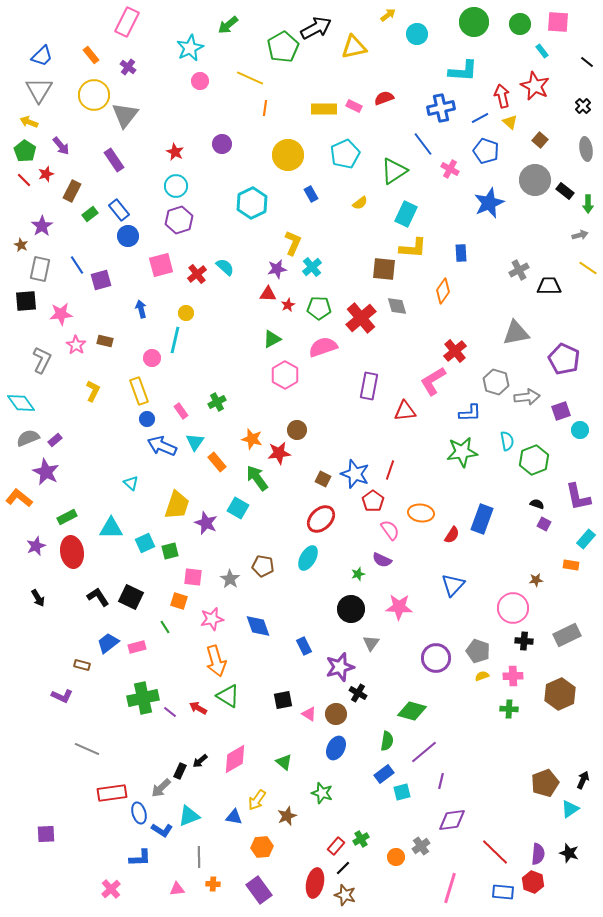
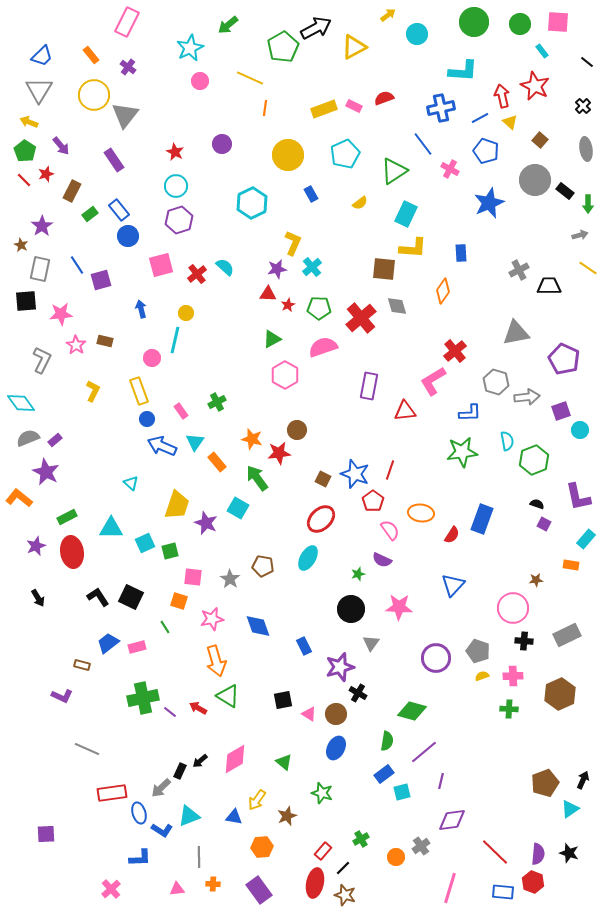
yellow triangle at (354, 47): rotated 16 degrees counterclockwise
yellow rectangle at (324, 109): rotated 20 degrees counterclockwise
red rectangle at (336, 846): moved 13 px left, 5 px down
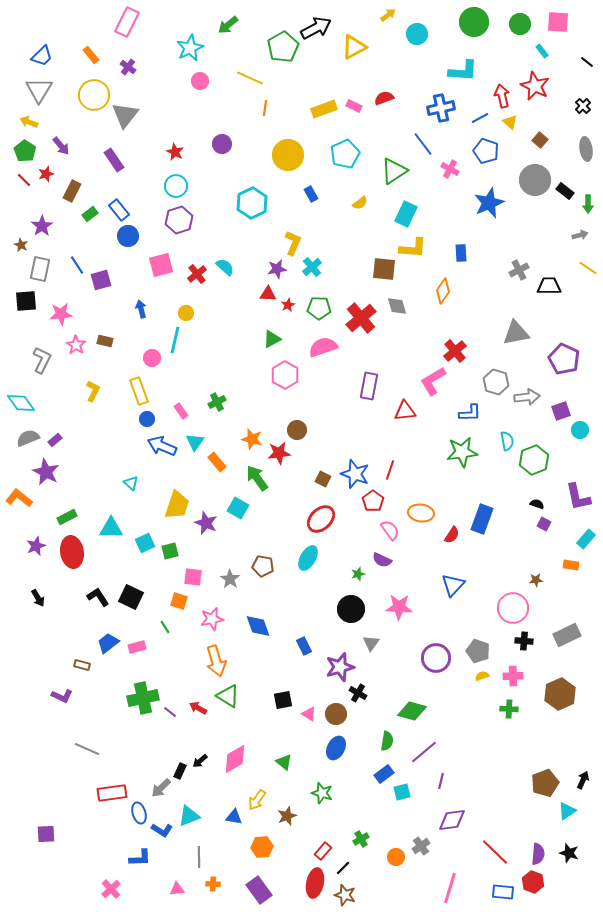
cyan triangle at (570, 809): moved 3 px left, 2 px down
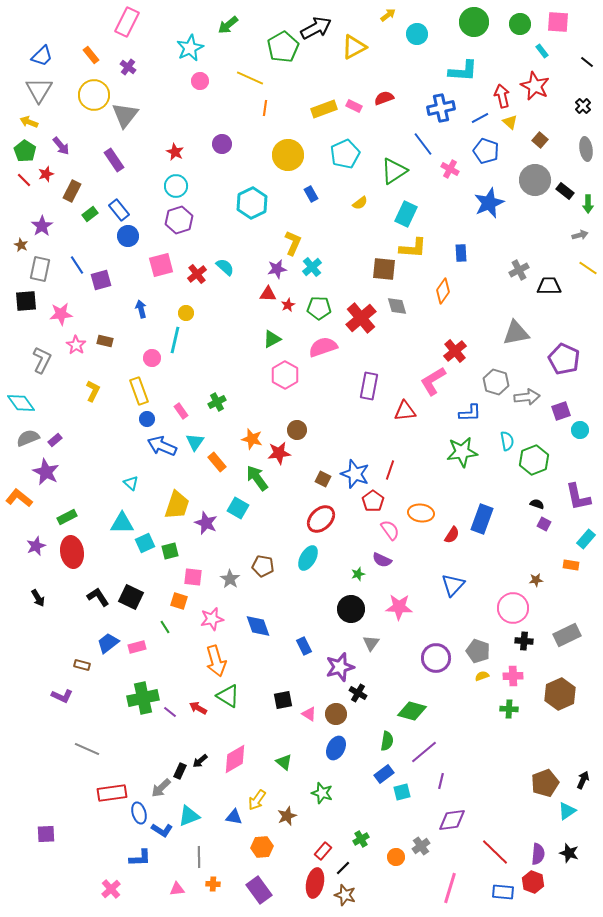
cyan triangle at (111, 528): moved 11 px right, 5 px up
